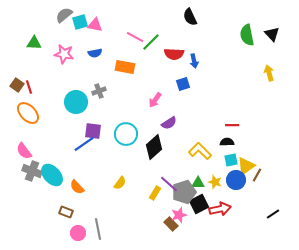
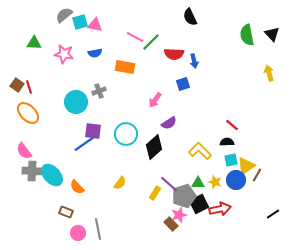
red line at (232, 125): rotated 40 degrees clockwise
gray cross at (32, 171): rotated 18 degrees counterclockwise
gray pentagon at (184, 192): moved 4 px down
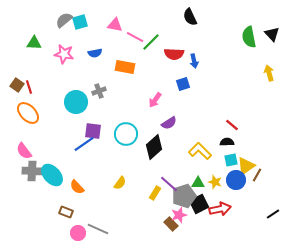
gray semicircle at (64, 15): moved 5 px down
pink triangle at (95, 25): moved 20 px right
green semicircle at (247, 35): moved 2 px right, 2 px down
gray line at (98, 229): rotated 55 degrees counterclockwise
